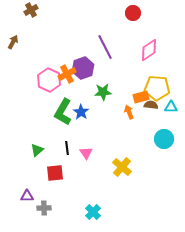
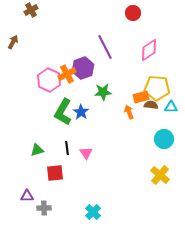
green triangle: rotated 24 degrees clockwise
yellow cross: moved 38 px right, 8 px down
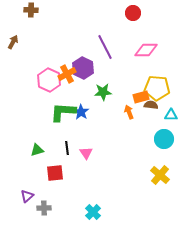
brown cross: rotated 32 degrees clockwise
pink diamond: moved 3 px left; rotated 35 degrees clockwise
purple hexagon: rotated 15 degrees counterclockwise
cyan triangle: moved 8 px down
green L-shape: rotated 64 degrees clockwise
purple triangle: rotated 40 degrees counterclockwise
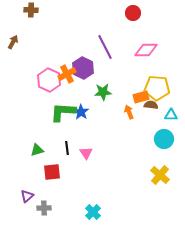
red square: moved 3 px left, 1 px up
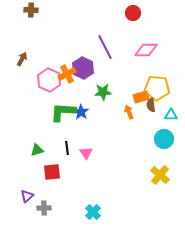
brown arrow: moved 9 px right, 17 px down
brown semicircle: rotated 104 degrees counterclockwise
